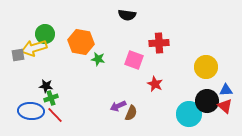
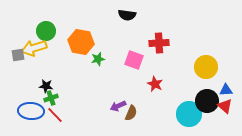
green circle: moved 1 px right, 3 px up
green star: rotated 24 degrees counterclockwise
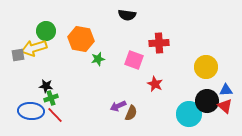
orange hexagon: moved 3 px up
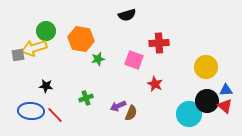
black semicircle: rotated 24 degrees counterclockwise
green cross: moved 35 px right
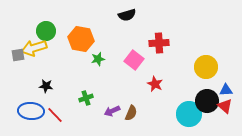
pink square: rotated 18 degrees clockwise
purple arrow: moved 6 px left, 5 px down
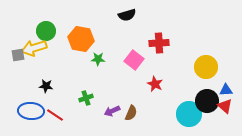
green star: rotated 16 degrees clockwise
red line: rotated 12 degrees counterclockwise
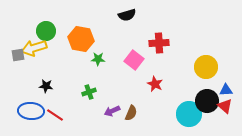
green cross: moved 3 px right, 6 px up
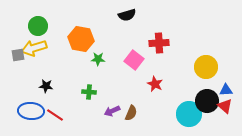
green circle: moved 8 px left, 5 px up
green cross: rotated 24 degrees clockwise
